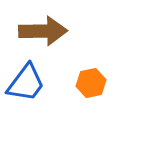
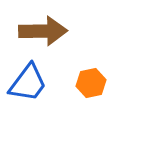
blue trapezoid: moved 2 px right
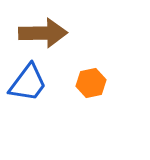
brown arrow: moved 2 px down
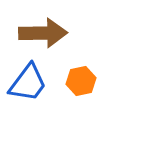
orange hexagon: moved 10 px left, 2 px up
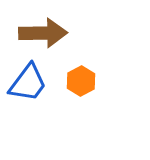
orange hexagon: rotated 16 degrees counterclockwise
